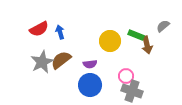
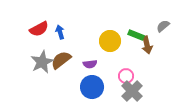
blue circle: moved 2 px right, 2 px down
gray cross: rotated 25 degrees clockwise
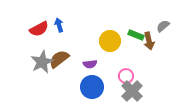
blue arrow: moved 1 px left, 7 px up
brown arrow: moved 2 px right, 4 px up
brown semicircle: moved 2 px left, 1 px up
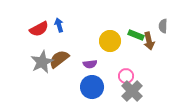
gray semicircle: rotated 48 degrees counterclockwise
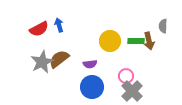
green rectangle: moved 6 px down; rotated 21 degrees counterclockwise
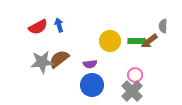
red semicircle: moved 1 px left, 2 px up
brown arrow: rotated 66 degrees clockwise
gray star: rotated 20 degrees clockwise
pink circle: moved 9 px right, 1 px up
blue circle: moved 2 px up
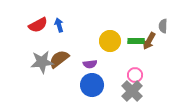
red semicircle: moved 2 px up
brown arrow: rotated 24 degrees counterclockwise
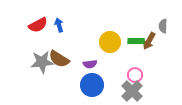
yellow circle: moved 1 px down
brown semicircle: rotated 110 degrees counterclockwise
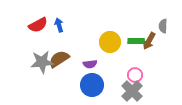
brown semicircle: rotated 115 degrees clockwise
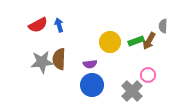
green rectangle: rotated 21 degrees counterclockwise
brown semicircle: rotated 55 degrees counterclockwise
pink circle: moved 13 px right
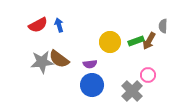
brown semicircle: rotated 55 degrees counterclockwise
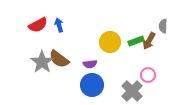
gray star: rotated 30 degrees counterclockwise
